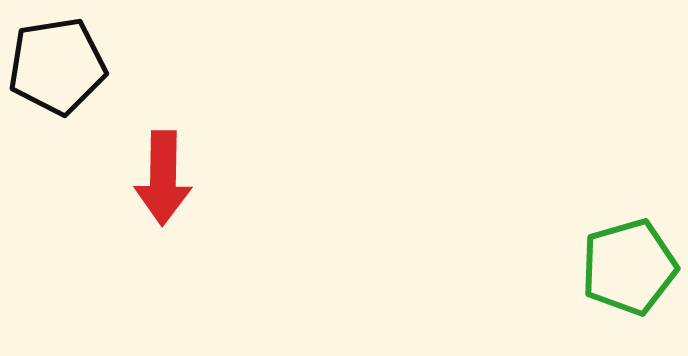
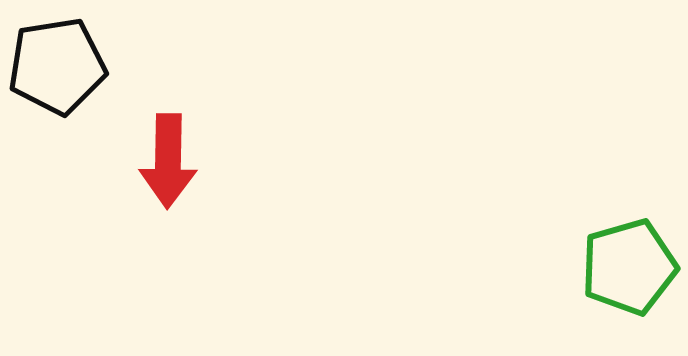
red arrow: moved 5 px right, 17 px up
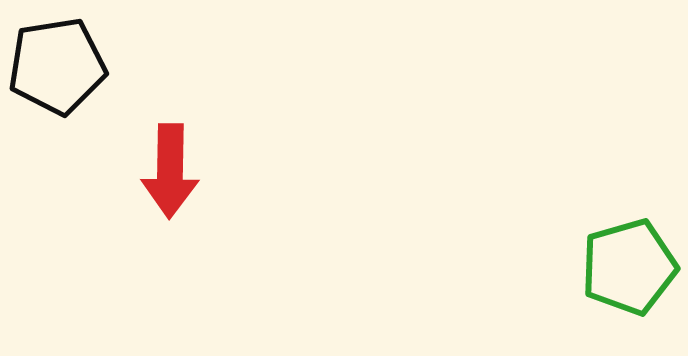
red arrow: moved 2 px right, 10 px down
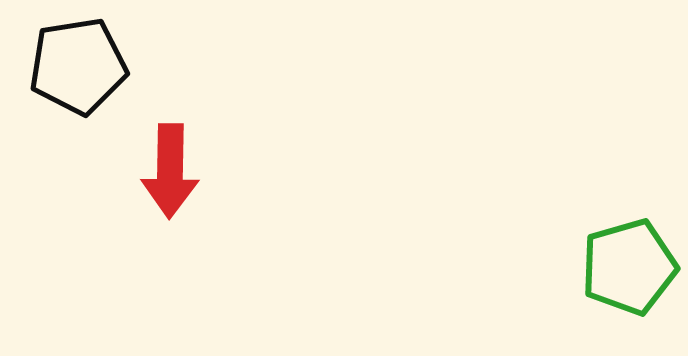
black pentagon: moved 21 px right
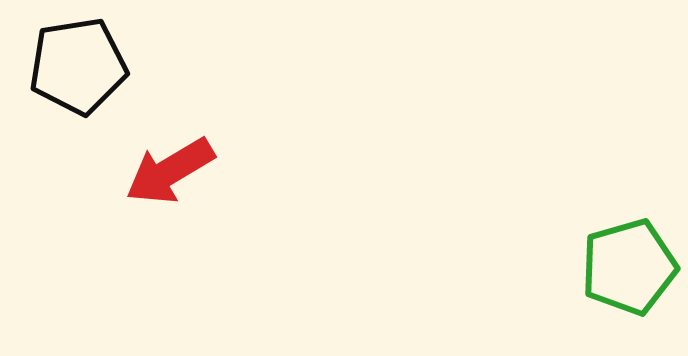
red arrow: rotated 58 degrees clockwise
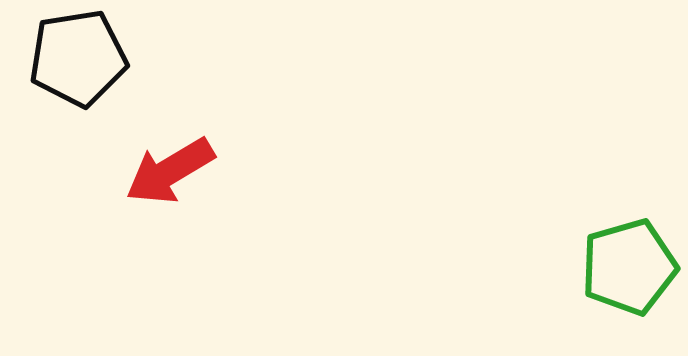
black pentagon: moved 8 px up
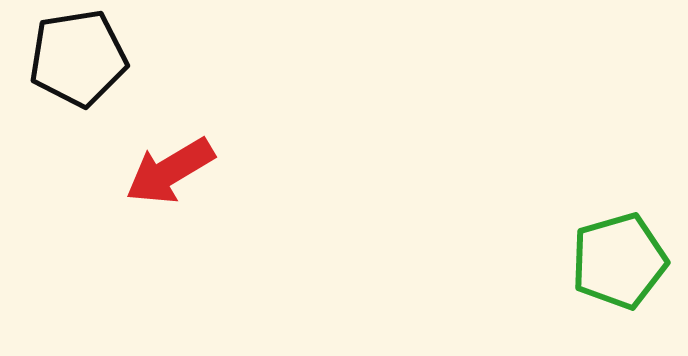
green pentagon: moved 10 px left, 6 px up
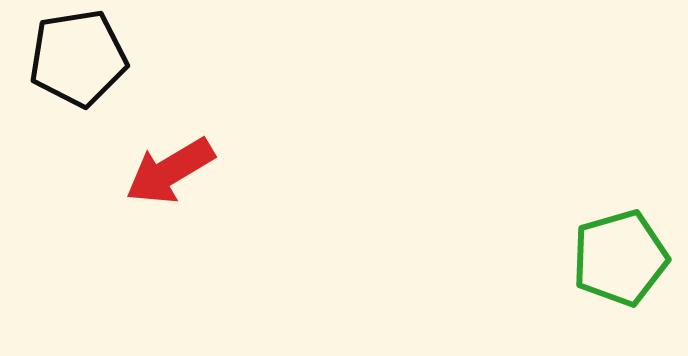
green pentagon: moved 1 px right, 3 px up
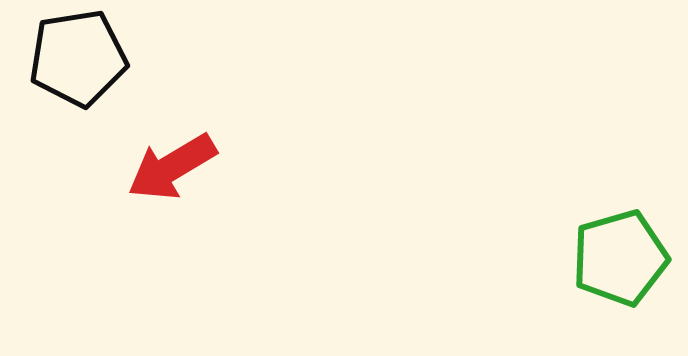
red arrow: moved 2 px right, 4 px up
